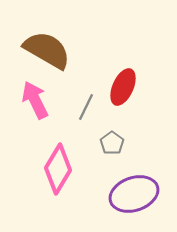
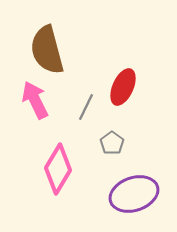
brown semicircle: rotated 135 degrees counterclockwise
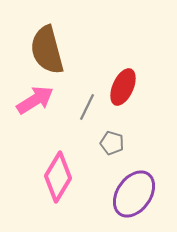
pink arrow: rotated 84 degrees clockwise
gray line: moved 1 px right
gray pentagon: rotated 20 degrees counterclockwise
pink diamond: moved 8 px down
purple ellipse: rotated 36 degrees counterclockwise
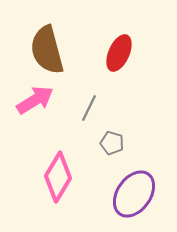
red ellipse: moved 4 px left, 34 px up
gray line: moved 2 px right, 1 px down
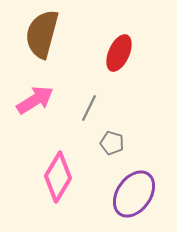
brown semicircle: moved 5 px left, 16 px up; rotated 30 degrees clockwise
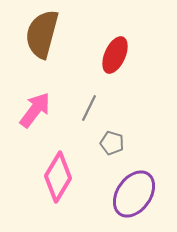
red ellipse: moved 4 px left, 2 px down
pink arrow: moved 10 px down; rotated 21 degrees counterclockwise
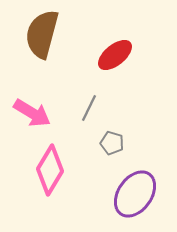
red ellipse: rotated 27 degrees clockwise
pink arrow: moved 3 px left, 3 px down; rotated 84 degrees clockwise
pink diamond: moved 8 px left, 7 px up
purple ellipse: moved 1 px right
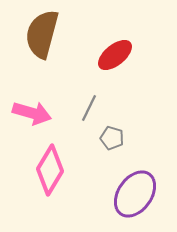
pink arrow: rotated 15 degrees counterclockwise
gray pentagon: moved 5 px up
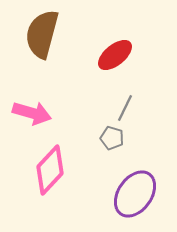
gray line: moved 36 px right
pink diamond: rotated 12 degrees clockwise
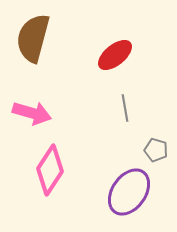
brown semicircle: moved 9 px left, 4 px down
gray line: rotated 36 degrees counterclockwise
gray pentagon: moved 44 px right, 12 px down
pink diamond: rotated 9 degrees counterclockwise
purple ellipse: moved 6 px left, 2 px up
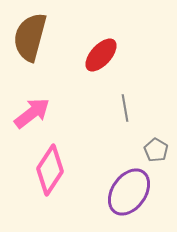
brown semicircle: moved 3 px left, 1 px up
red ellipse: moved 14 px left; rotated 9 degrees counterclockwise
pink arrow: rotated 54 degrees counterclockwise
gray pentagon: rotated 15 degrees clockwise
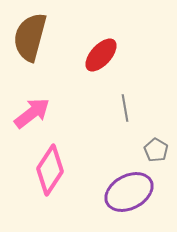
purple ellipse: rotated 27 degrees clockwise
